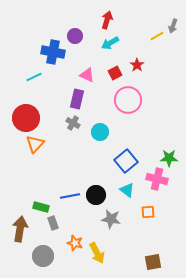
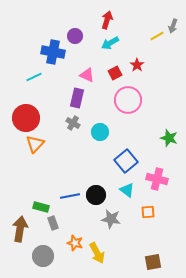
purple rectangle: moved 1 px up
green star: moved 20 px up; rotated 18 degrees clockwise
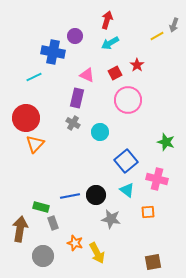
gray arrow: moved 1 px right, 1 px up
green star: moved 3 px left, 4 px down
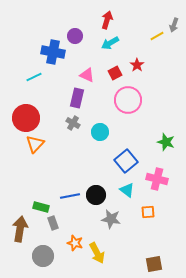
brown square: moved 1 px right, 2 px down
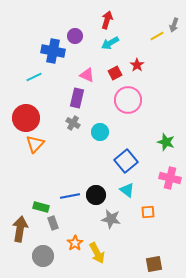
blue cross: moved 1 px up
pink cross: moved 13 px right, 1 px up
orange star: rotated 21 degrees clockwise
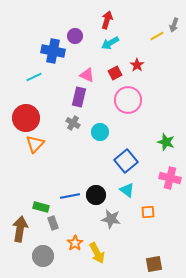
purple rectangle: moved 2 px right, 1 px up
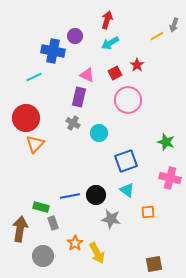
cyan circle: moved 1 px left, 1 px down
blue square: rotated 20 degrees clockwise
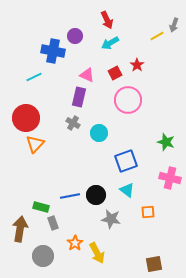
red arrow: rotated 138 degrees clockwise
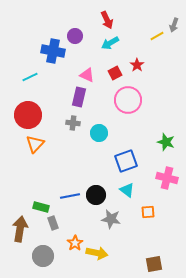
cyan line: moved 4 px left
red circle: moved 2 px right, 3 px up
gray cross: rotated 24 degrees counterclockwise
pink cross: moved 3 px left
yellow arrow: rotated 50 degrees counterclockwise
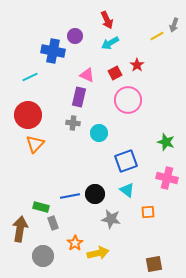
black circle: moved 1 px left, 1 px up
yellow arrow: moved 1 px right; rotated 25 degrees counterclockwise
